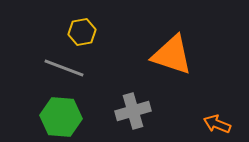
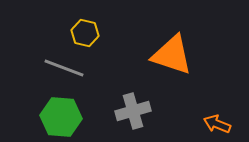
yellow hexagon: moved 3 px right, 1 px down; rotated 24 degrees clockwise
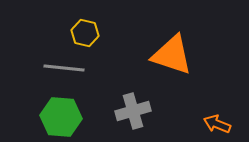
gray line: rotated 15 degrees counterclockwise
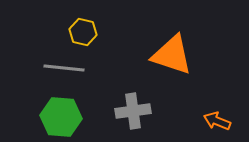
yellow hexagon: moved 2 px left, 1 px up
gray cross: rotated 8 degrees clockwise
orange arrow: moved 3 px up
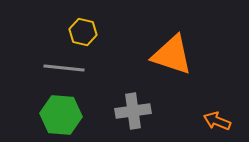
green hexagon: moved 2 px up
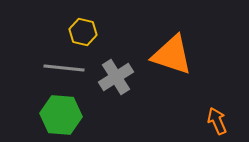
gray cross: moved 17 px left, 34 px up; rotated 24 degrees counterclockwise
orange arrow: rotated 44 degrees clockwise
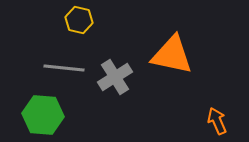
yellow hexagon: moved 4 px left, 12 px up
orange triangle: rotated 6 degrees counterclockwise
gray cross: moved 1 px left
green hexagon: moved 18 px left
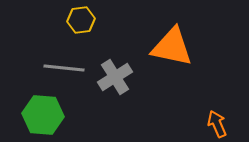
yellow hexagon: moved 2 px right; rotated 20 degrees counterclockwise
orange triangle: moved 8 px up
orange arrow: moved 3 px down
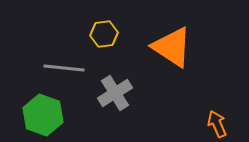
yellow hexagon: moved 23 px right, 14 px down
orange triangle: rotated 21 degrees clockwise
gray cross: moved 16 px down
green hexagon: rotated 15 degrees clockwise
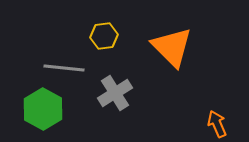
yellow hexagon: moved 2 px down
orange triangle: rotated 12 degrees clockwise
green hexagon: moved 6 px up; rotated 9 degrees clockwise
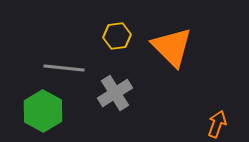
yellow hexagon: moved 13 px right
green hexagon: moved 2 px down
orange arrow: rotated 44 degrees clockwise
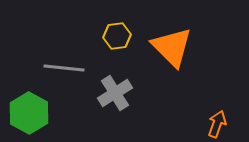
green hexagon: moved 14 px left, 2 px down
